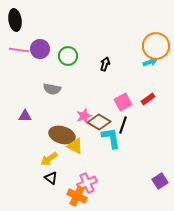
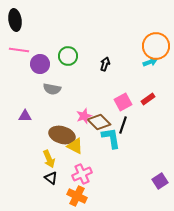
purple circle: moved 15 px down
brown diamond: rotated 15 degrees clockwise
yellow arrow: rotated 78 degrees counterclockwise
pink cross: moved 5 px left, 9 px up
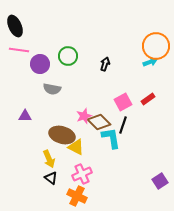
black ellipse: moved 6 px down; rotated 15 degrees counterclockwise
yellow triangle: moved 1 px right, 1 px down
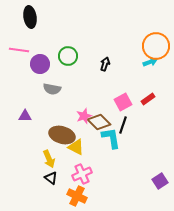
black ellipse: moved 15 px right, 9 px up; rotated 15 degrees clockwise
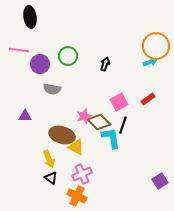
pink square: moved 4 px left
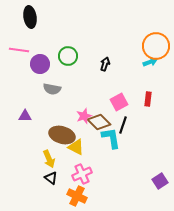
red rectangle: rotated 48 degrees counterclockwise
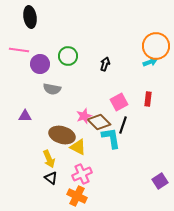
yellow triangle: moved 2 px right
